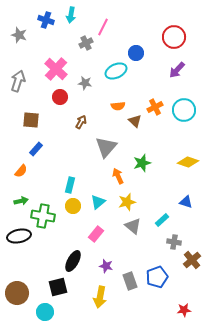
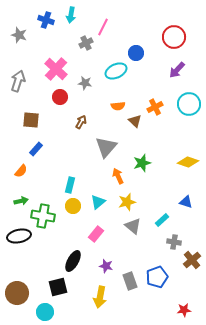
cyan circle at (184, 110): moved 5 px right, 6 px up
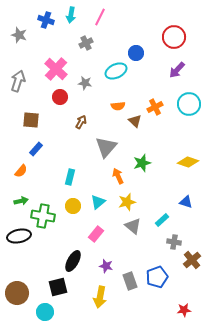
pink line at (103, 27): moved 3 px left, 10 px up
cyan rectangle at (70, 185): moved 8 px up
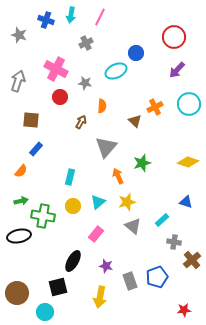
pink cross at (56, 69): rotated 15 degrees counterclockwise
orange semicircle at (118, 106): moved 16 px left; rotated 80 degrees counterclockwise
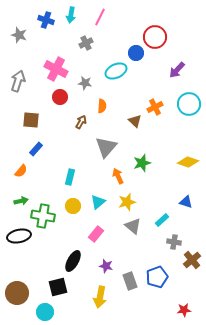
red circle at (174, 37): moved 19 px left
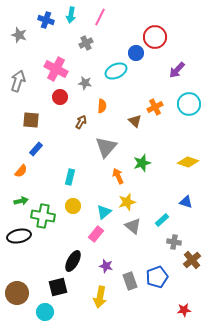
cyan triangle at (98, 202): moved 6 px right, 10 px down
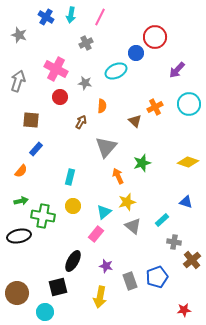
blue cross at (46, 20): moved 3 px up; rotated 14 degrees clockwise
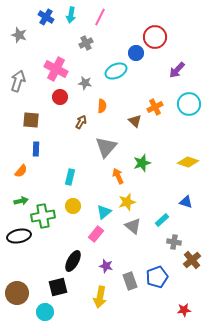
blue rectangle at (36, 149): rotated 40 degrees counterclockwise
green cross at (43, 216): rotated 20 degrees counterclockwise
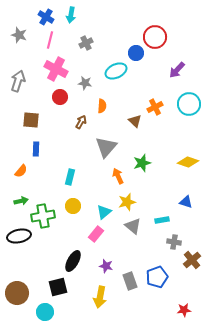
pink line at (100, 17): moved 50 px left, 23 px down; rotated 12 degrees counterclockwise
cyan rectangle at (162, 220): rotated 32 degrees clockwise
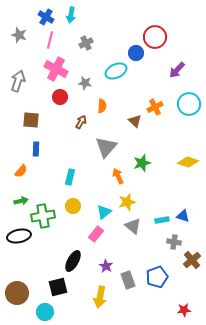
blue triangle at (186, 202): moved 3 px left, 14 px down
purple star at (106, 266): rotated 16 degrees clockwise
gray rectangle at (130, 281): moved 2 px left, 1 px up
